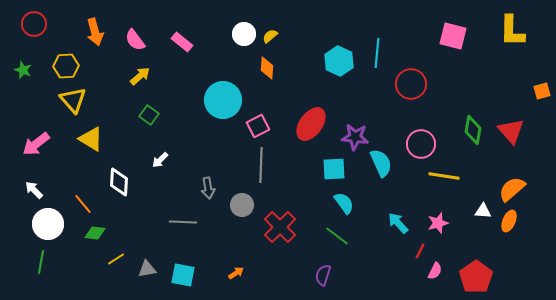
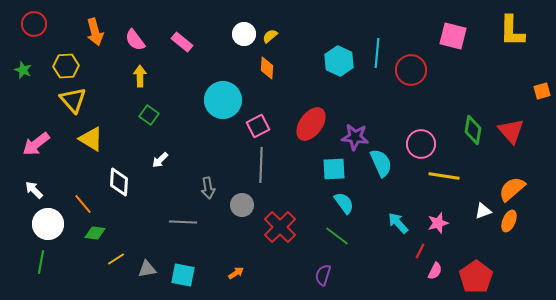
yellow arrow at (140, 76): rotated 50 degrees counterclockwise
red circle at (411, 84): moved 14 px up
white triangle at (483, 211): rotated 24 degrees counterclockwise
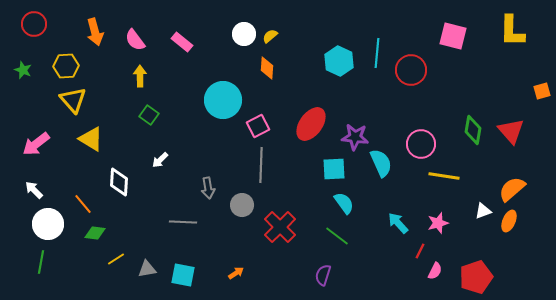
red pentagon at (476, 277): rotated 16 degrees clockwise
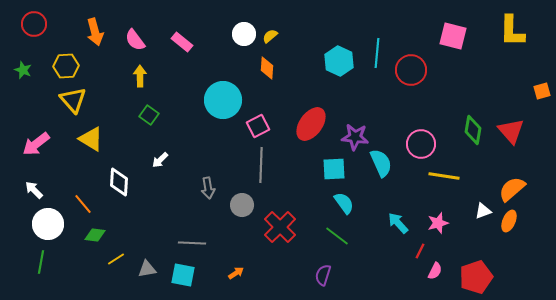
gray line at (183, 222): moved 9 px right, 21 px down
green diamond at (95, 233): moved 2 px down
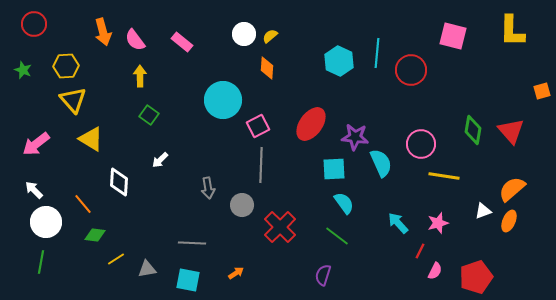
orange arrow at (95, 32): moved 8 px right
white circle at (48, 224): moved 2 px left, 2 px up
cyan square at (183, 275): moved 5 px right, 5 px down
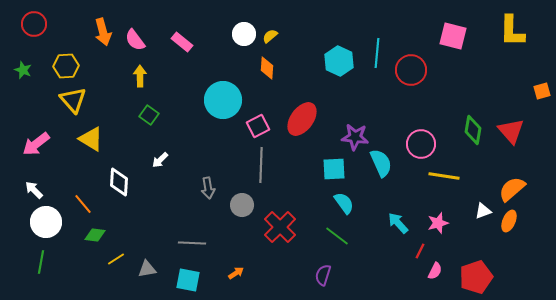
red ellipse at (311, 124): moved 9 px left, 5 px up
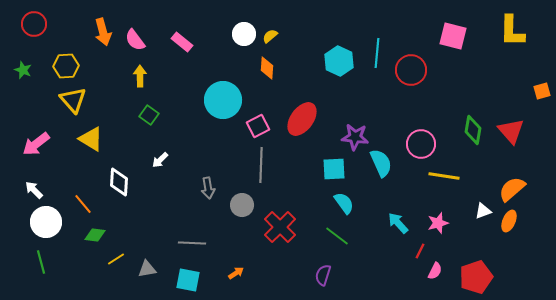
green line at (41, 262): rotated 25 degrees counterclockwise
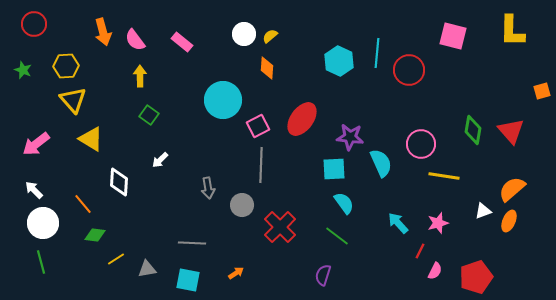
red circle at (411, 70): moved 2 px left
purple star at (355, 137): moved 5 px left
white circle at (46, 222): moved 3 px left, 1 px down
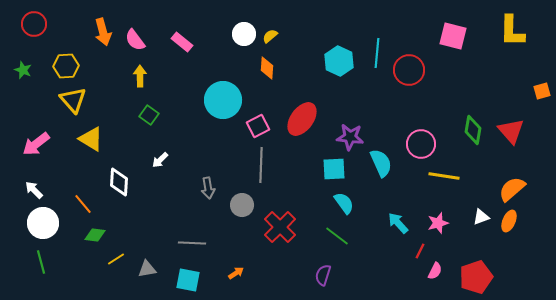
white triangle at (483, 211): moved 2 px left, 6 px down
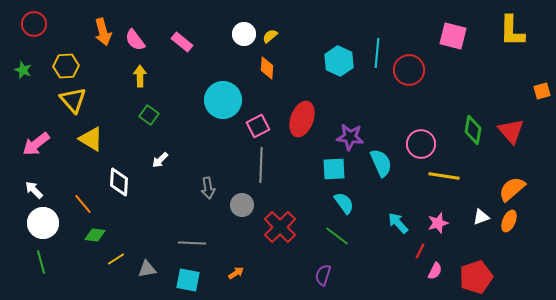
red ellipse at (302, 119): rotated 16 degrees counterclockwise
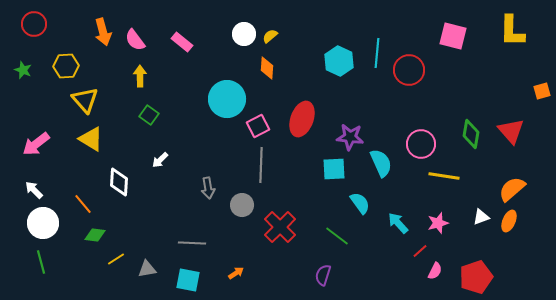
yellow triangle at (73, 100): moved 12 px right
cyan circle at (223, 100): moved 4 px right, 1 px up
green diamond at (473, 130): moved 2 px left, 4 px down
cyan semicircle at (344, 203): moved 16 px right
red line at (420, 251): rotated 21 degrees clockwise
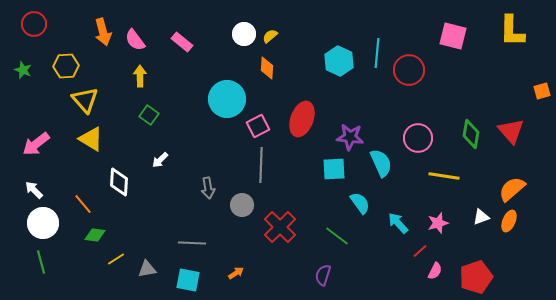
pink circle at (421, 144): moved 3 px left, 6 px up
